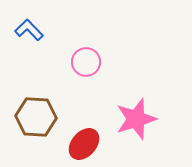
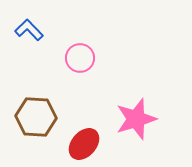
pink circle: moved 6 px left, 4 px up
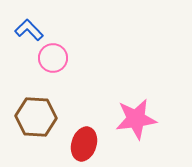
pink circle: moved 27 px left
pink star: rotated 9 degrees clockwise
red ellipse: rotated 24 degrees counterclockwise
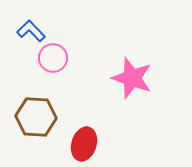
blue L-shape: moved 2 px right, 1 px down
pink star: moved 4 px left, 41 px up; rotated 27 degrees clockwise
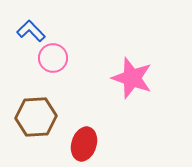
brown hexagon: rotated 6 degrees counterclockwise
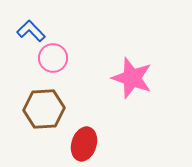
brown hexagon: moved 8 px right, 8 px up
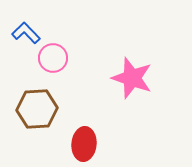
blue L-shape: moved 5 px left, 2 px down
brown hexagon: moved 7 px left
red ellipse: rotated 12 degrees counterclockwise
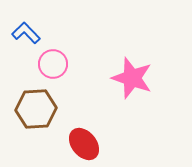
pink circle: moved 6 px down
brown hexagon: moved 1 px left
red ellipse: rotated 44 degrees counterclockwise
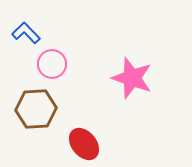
pink circle: moved 1 px left
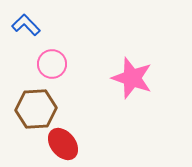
blue L-shape: moved 8 px up
red ellipse: moved 21 px left
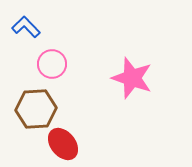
blue L-shape: moved 2 px down
